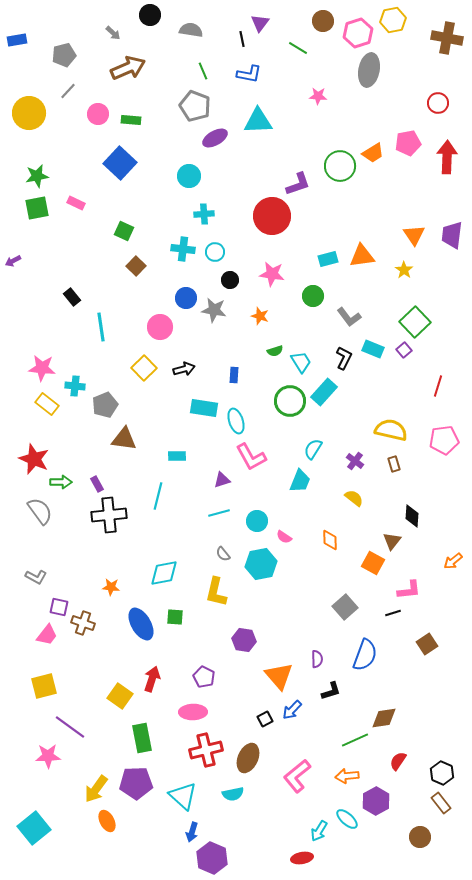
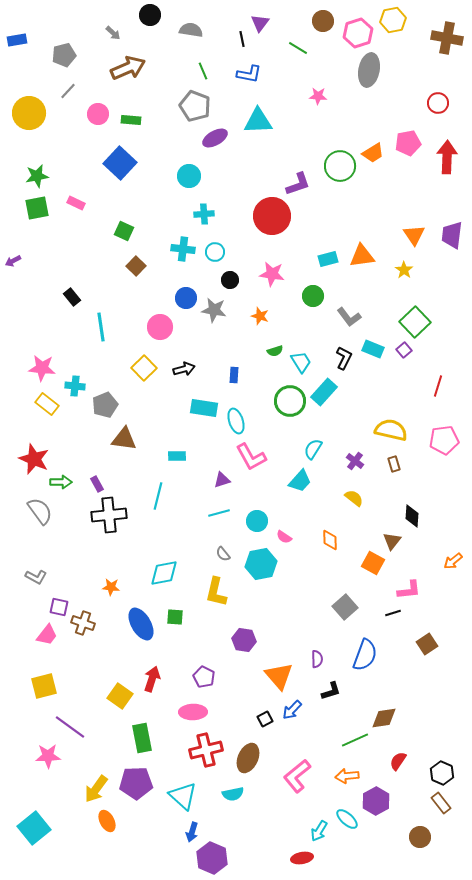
cyan trapezoid at (300, 481): rotated 20 degrees clockwise
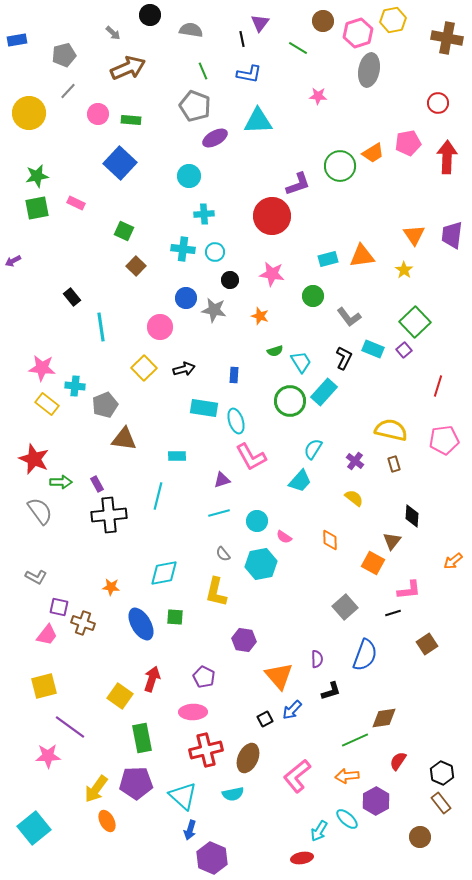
blue arrow at (192, 832): moved 2 px left, 2 px up
